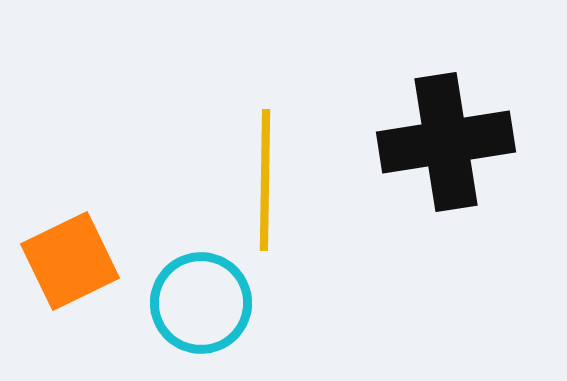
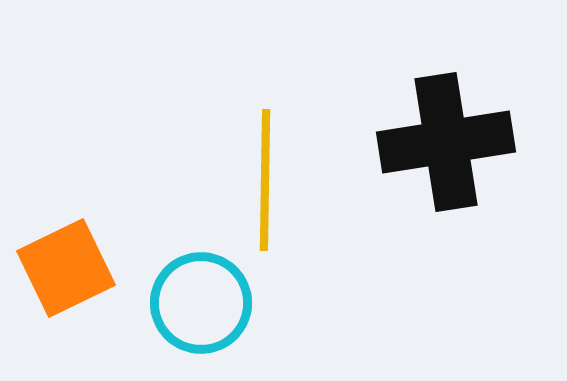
orange square: moved 4 px left, 7 px down
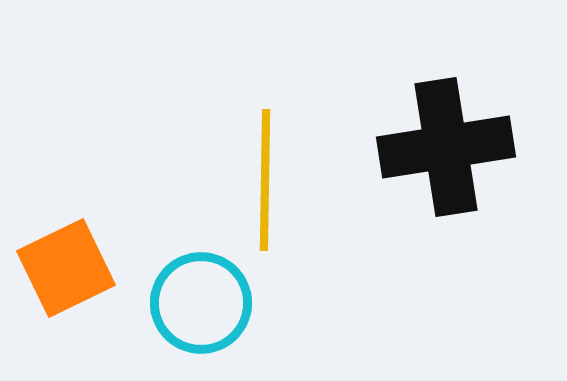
black cross: moved 5 px down
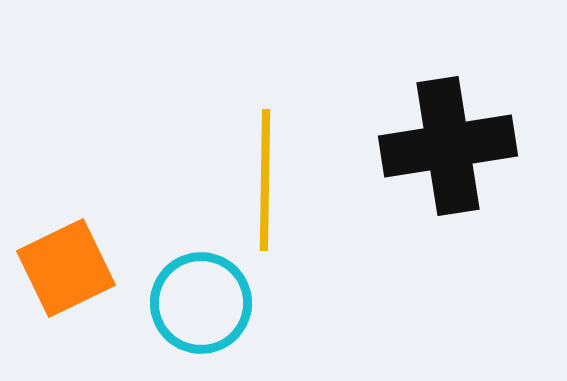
black cross: moved 2 px right, 1 px up
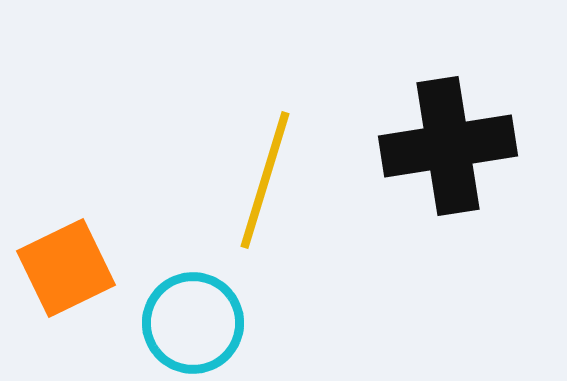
yellow line: rotated 16 degrees clockwise
cyan circle: moved 8 px left, 20 px down
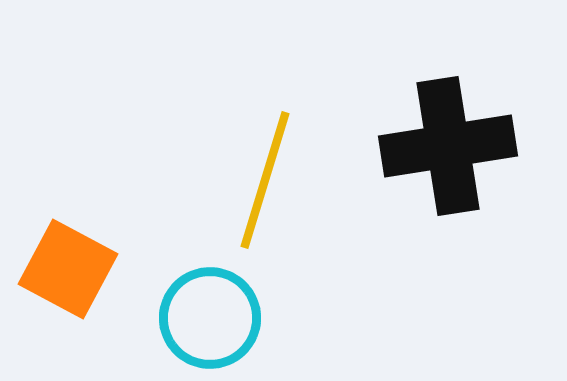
orange square: moved 2 px right, 1 px down; rotated 36 degrees counterclockwise
cyan circle: moved 17 px right, 5 px up
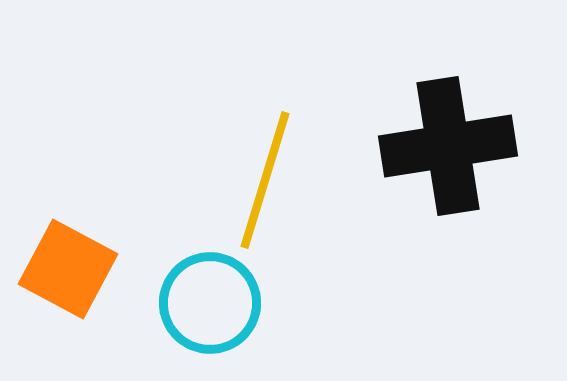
cyan circle: moved 15 px up
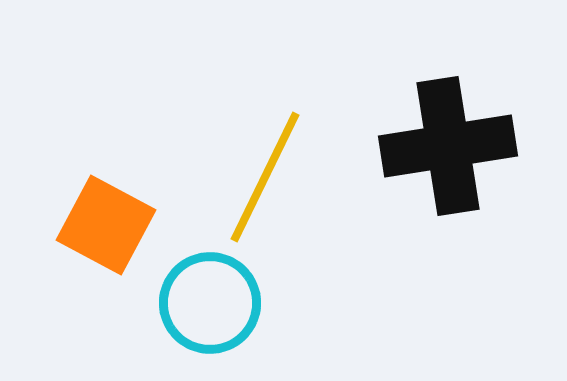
yellow line: moved 3 px up; rotated 9 degrees clockwise
orange square: moved 38 px right, 44 px up
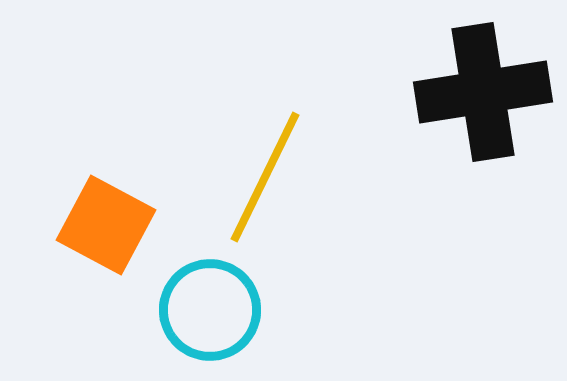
black cross: moved 35 px right, 54 px up
cyan circle: moved 7 px down
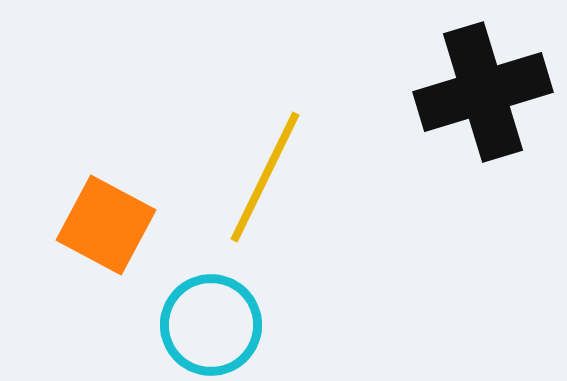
black cross: rotated 8 degrees counterclockwise
cyan circle: moved 1 px right, 15 px down
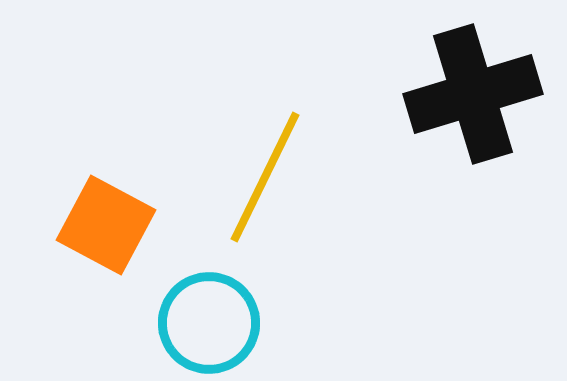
black cross: moved 10 px left, 2 px down
cyan circle: moved 2 px left, 2 px up
